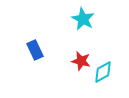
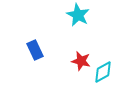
cyan star: moved 5 px left, 4 px up
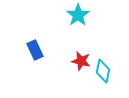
cyan star: rotated 10 degrees clockwise
cyan diamond: moved 1 px up; rotated 50 degrees counterclockwise
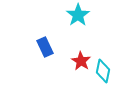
blue rectangle: moved 10 px right, 3 px up
red star: rotated 18 degrees clockwise
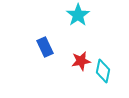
red star: rotated 30 degrees clockwise
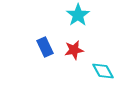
red star: moved 7 px left, 11 px up
cyan diamond: rotated 40 degrees counterclockwise
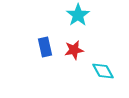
blue rectangle: rotated 12 degrees clockwise
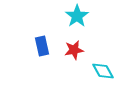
cyan star: moved 1 px left, 1 px down
blue rectangle: moved 3 px left, 1 px up
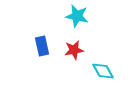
cyan star: rotated 25 degrees counterclockwise
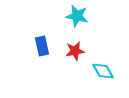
red star: moved 1 px right, 1 px down
